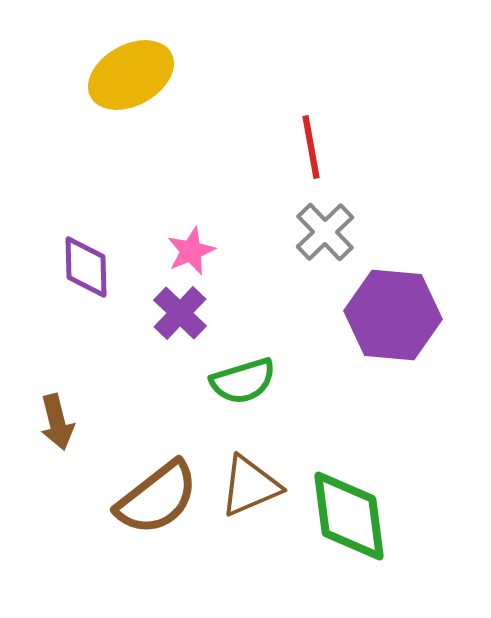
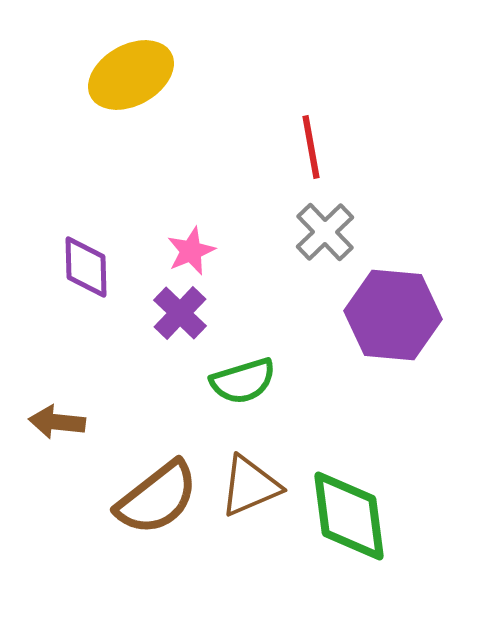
brown arrow: rotated 110 degrees clockwise
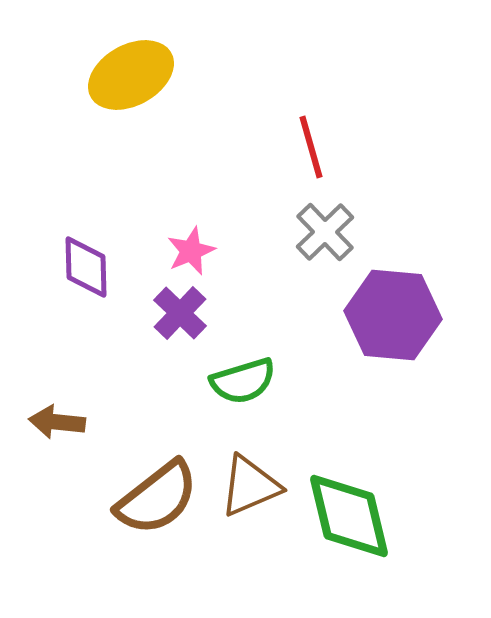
red line: rotated 6 degrees counterclockwise
green diamond: rotated 6 degrees counterclockwise
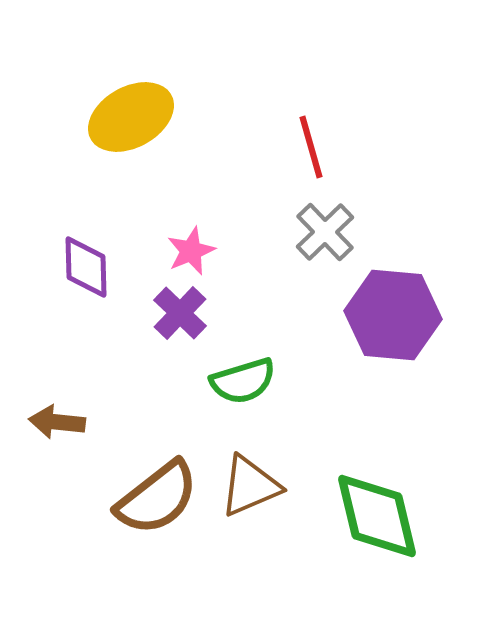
yellow ellipse: moved 42 px down
green diamond: moved 28 px right
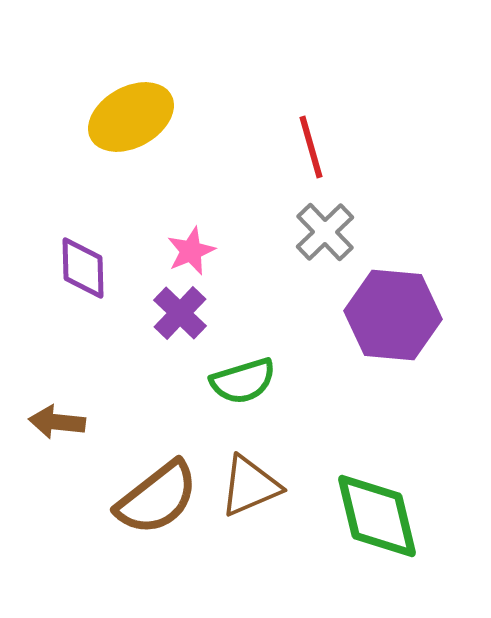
purple diamond: moved 3 px left, 1 px down
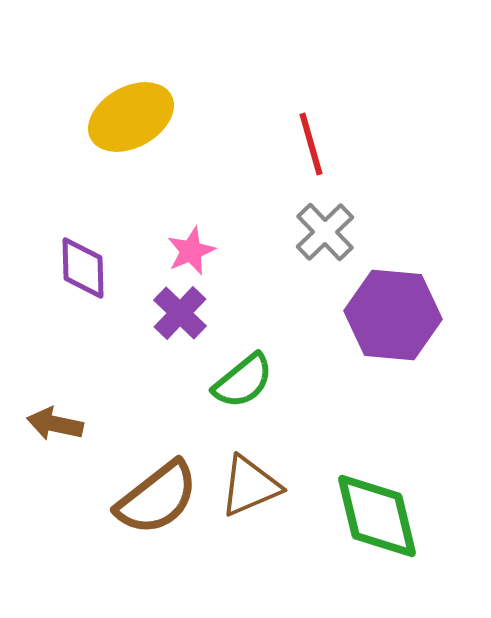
red line: moved 3 px up
green semicircle: rotated 22 degrees counterclockwise
brown arrow: moved 2 px left, 2 px down; rotated 6 degrees clockwise
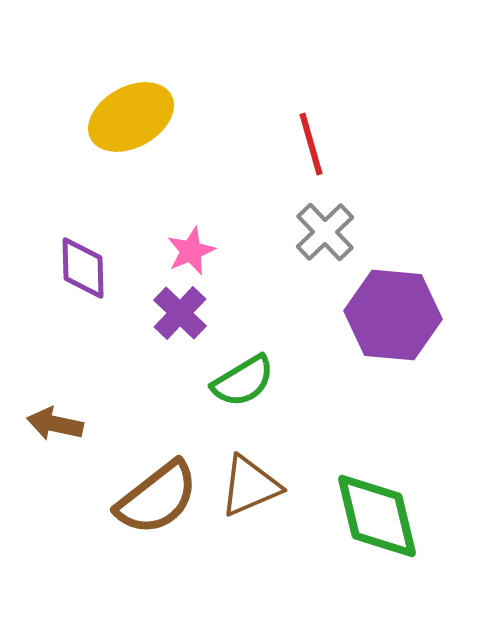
green semicircle: rotated 8 degrees clockwise
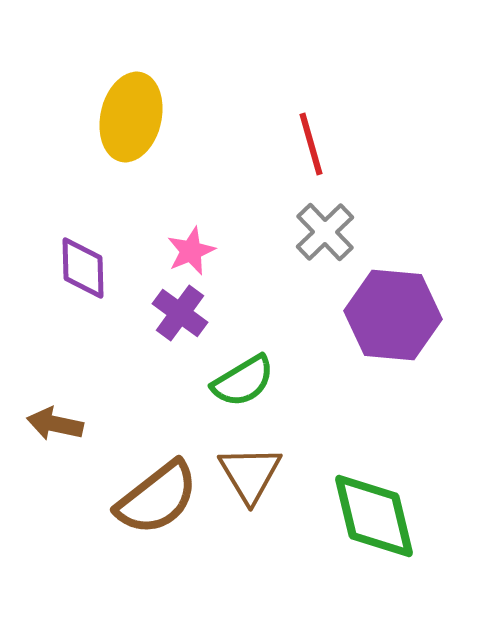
yellow ellipse: rotated 48 degrees counterclockwise
purple cross: rotated 8 degrees counterclockwise
brown triangle: moved 12 px up; rotated 38 degrees counterclockwise
green diamond: moved 3 px left
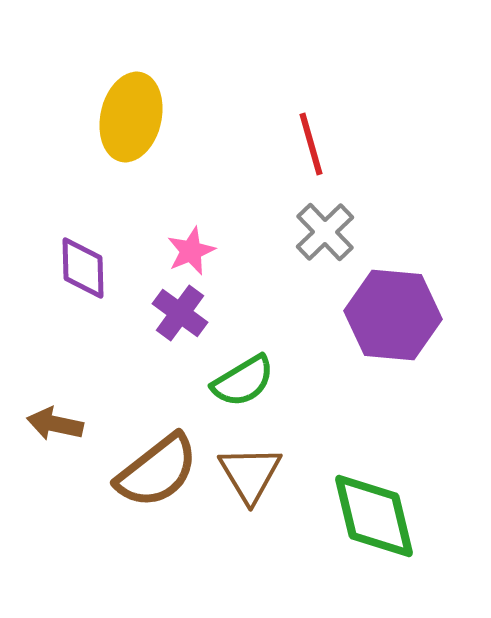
brown semicircle: moved 27 px up
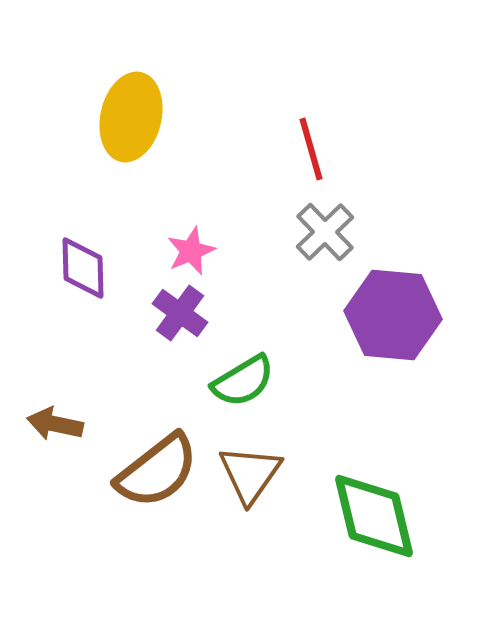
red line: moved 5 px down
brown triangle: rotated 6 degrees clockwise
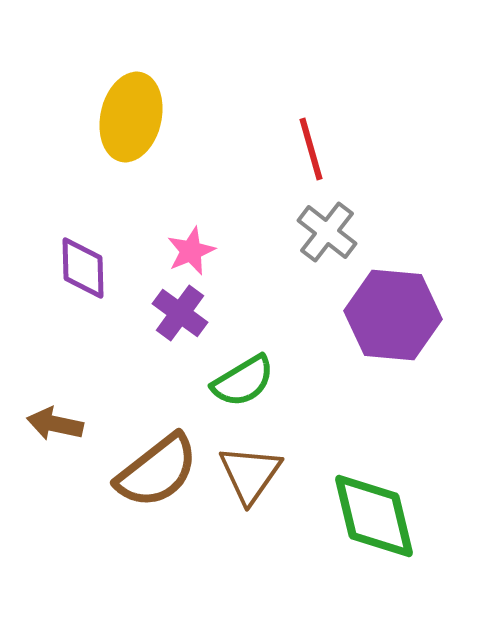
gray cross: moved 2 px right; rotated 8 degrees counterclockwise
